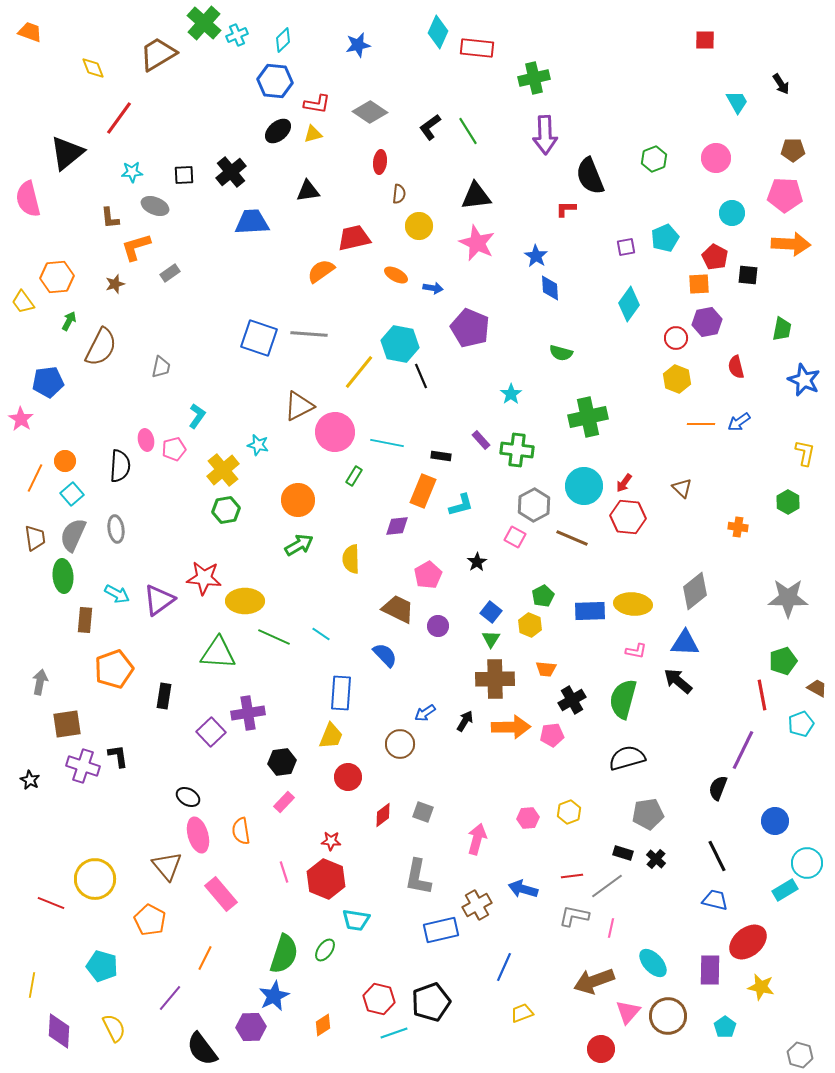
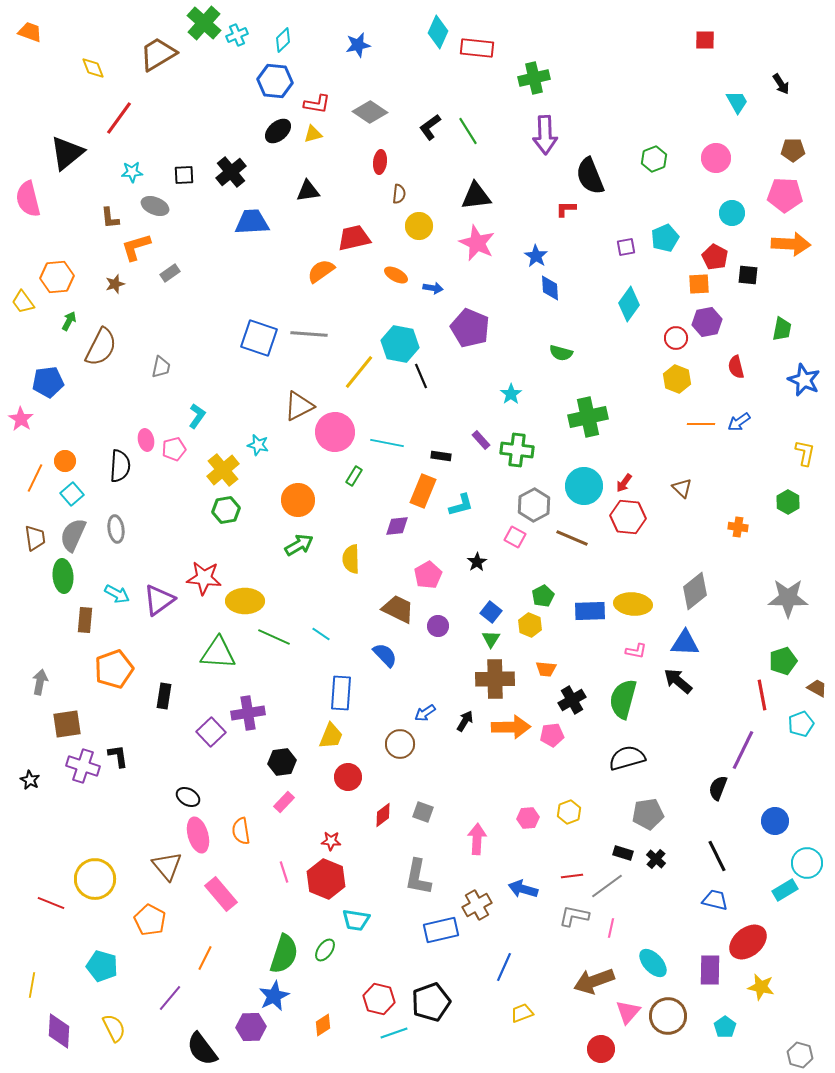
pink arrow at (477, 839): rotated 12 degrees counterclockwise
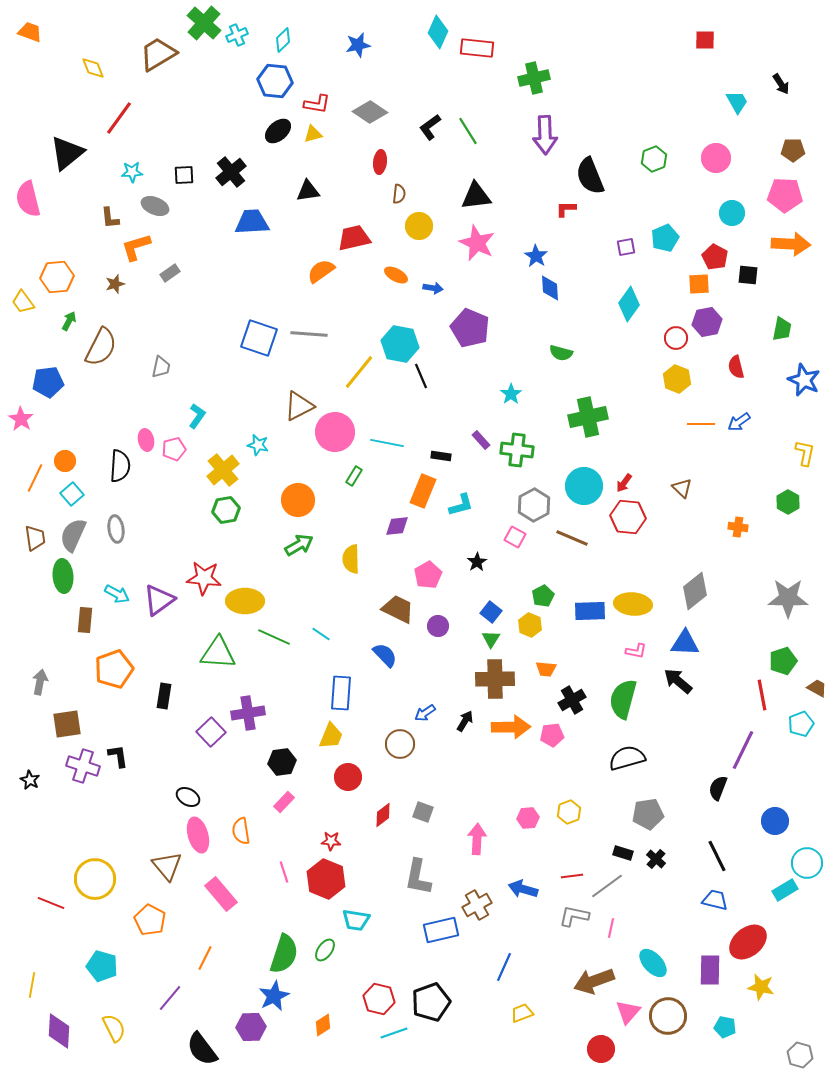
cyan pentagon at (725, 1027): rotated 25 degrees counterclockwise
